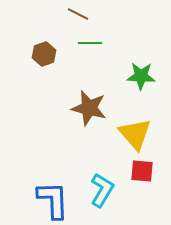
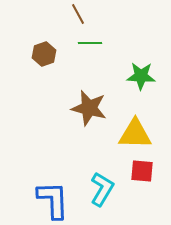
brown line: rotated 35 degrees clockwise
yellow triangle: rotated 48 degrees counterclockwise
cyan L-shape: moved 1 px up
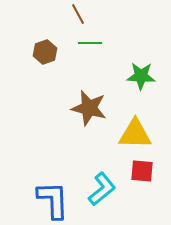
brown hexagon: moved 1 px right, 2 px up
cyan L-shape: rotated 20 degrees clockwise
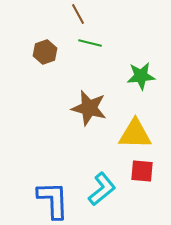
green line: rotated 15 degrees clockwise
green star: rotated 8 degrees counterclockwise
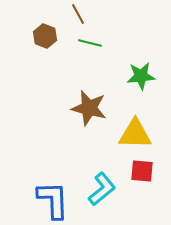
brown hexagon: moved 16 px up; rotated 20 degrees counterclockwise
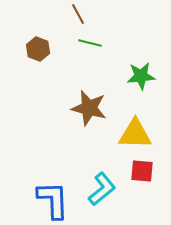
brown hexagon: moved 7 px left, 13 px down
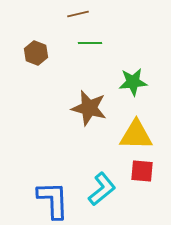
brown line: rotated 75 degrees counterclockwise
green line: rotated 15 degrees counterclockwise
brown hexagon: moved 2 px left, 4 px down
green star: moved 8 px left, 6 px down
yellow triangle: moved 1 px right, 1 px down
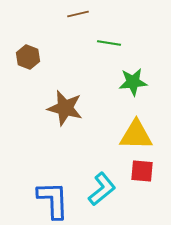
green line: moved 19 px right; rotated 10 degrees clockwise
brown hexagon: moved 8 px left, 4 px down
brown star: moved 24 px left
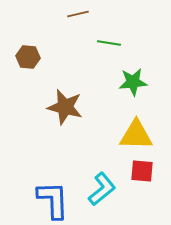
brown hexagon: rotated 15 degrees counterclockwise
brown star: moved 1 px up
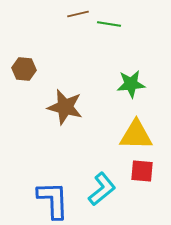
green line: moved 19 px up
brown hexagon: moved 4 px left, 12 px down
green star: moved 2 px left, 2 px down
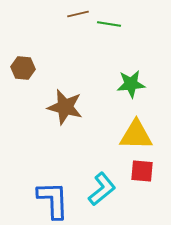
brown hexagon: moved 1 px left, 1 px up
